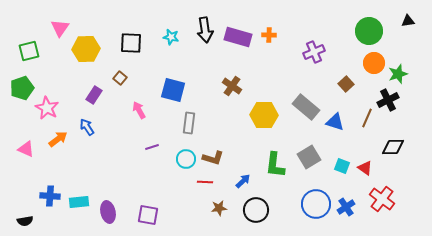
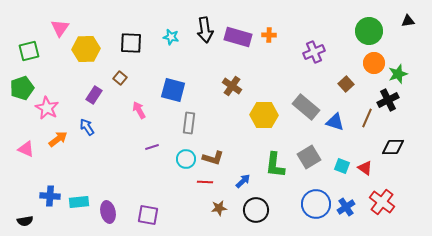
red cross at (382, 199): moved 3 px down
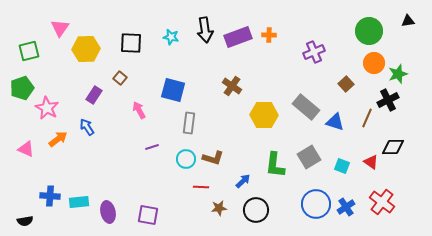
purple rectangle at (238, 37): rotated 36 degrees counterclockwise
red triangle at (365, 168): moved 6 px right, 6 px up
red line at (205, 182): moved 4 px left, 5 px down
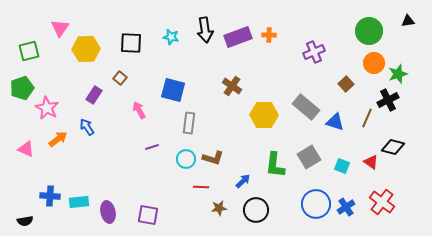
black diamond at (393, 147): rotated 15 degrees clockwise
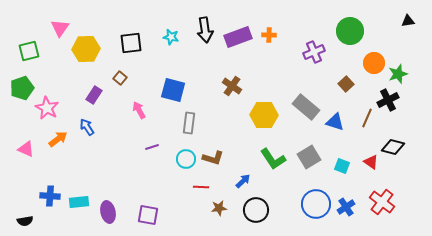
green circle at (369, 31): moved 19 px left
black square at (131, 43): rotated 10 degrees counterclockwise
green L-shape at (275, 165): moved 2 px left, 6 px up; rotated 40 degrees counterclockwise
